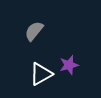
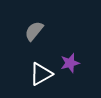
purple star: moved 1 px right, 2 px up
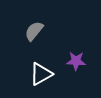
purple star: moved 6 px right, 2 px up; rotated 18 degrees clockwise
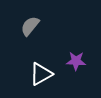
gray semicircle: moved 4 px left, 5 px up
